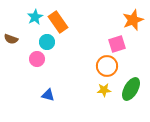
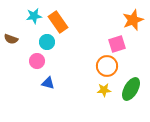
cyan star: moved 1 px left, 1 px up; rotated 21 degrees clockwise
pink circle: moved 2 px down
blue triangle: moved 12 px up
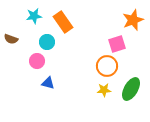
orange rectangle: moved 5 px right
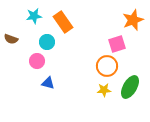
green ellipse: moved 1 px left, 2 px up
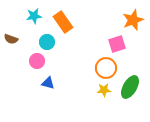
orange circle: moved 1 px left, 2 px down
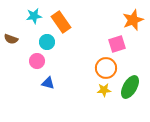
orange rectangle: moved 2 px left
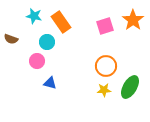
cyan star: rotated 21 degrees clockwise
orange star: rotated 15 degrees counterclockwise
pink square: moved 12 px left, 18 px up
orange circle: moved 2 px up
blue triangle: moved 2 px right
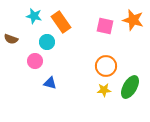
orange star: rotated 20 degrees counterclockwise
pink square: rotated 30 degrees clockwise
pink circle: moved 2 px left
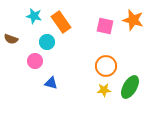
blue triangle: moved 1 px right
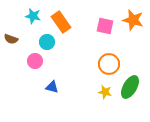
cyan star: moved 1 px left
orange circle: moved 3 px right, 2 px up
blue triangle: moved 1 px right, 4 px down
yellow star: moved 1 px right, 2 px down; rotated 16 degrees clockwise
